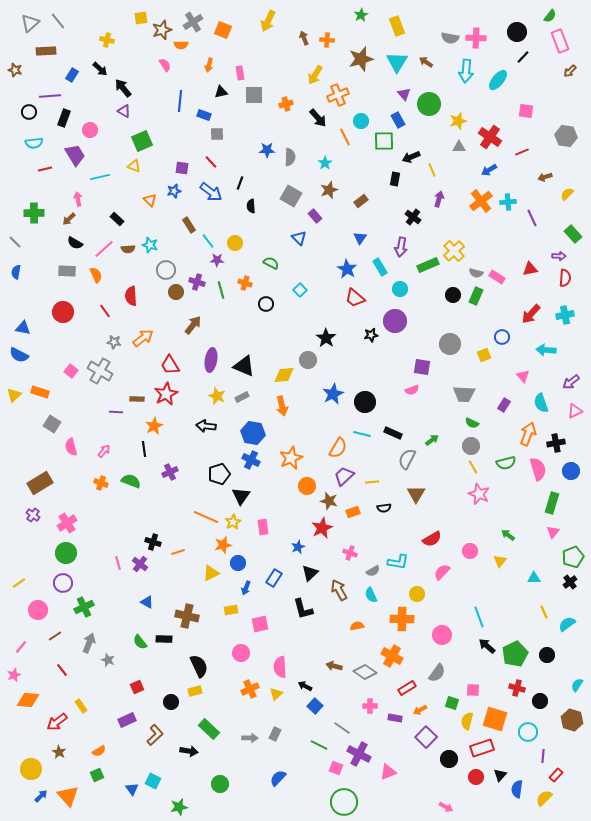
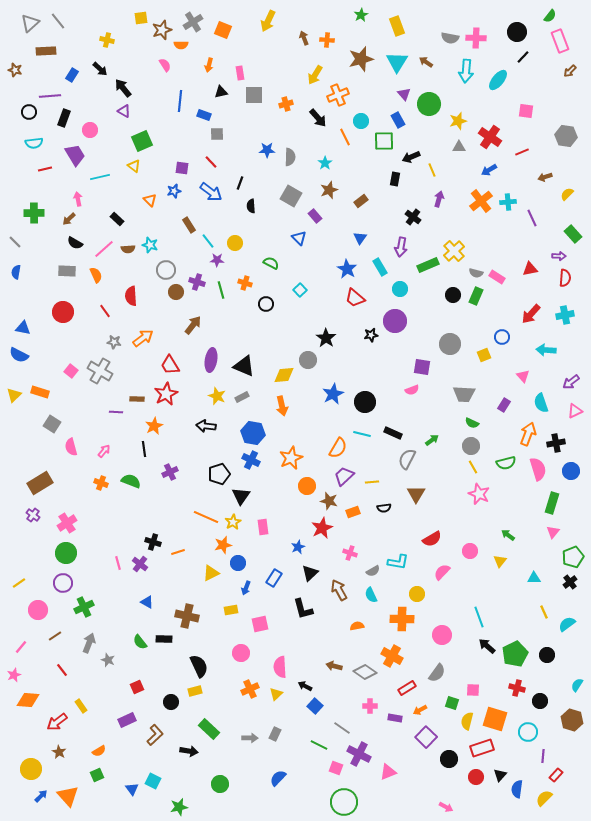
yellow triangle at (134, 166): rotated 16 degrees clockwise
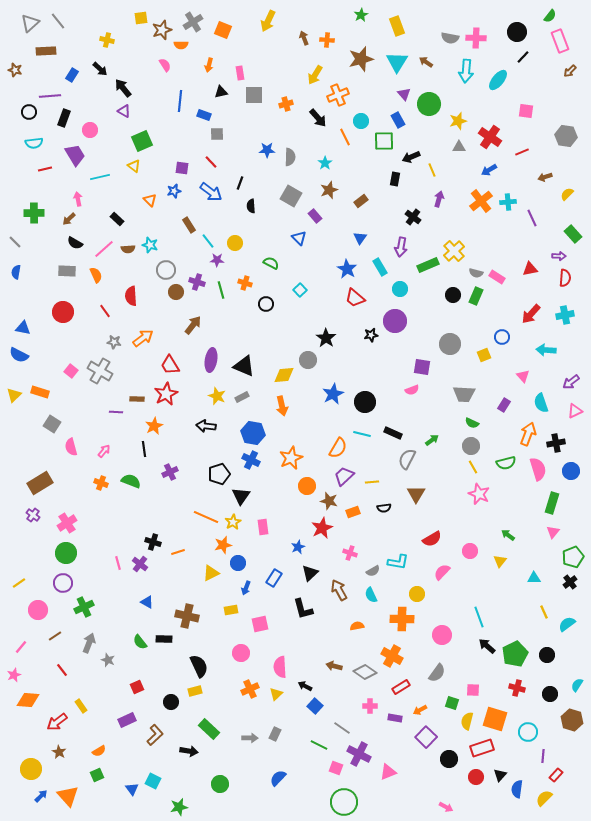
red rectangle at (407, 688): moved 6 px left, 1 px up
black circle at (540, 701): moved 10 px right, 7 px up
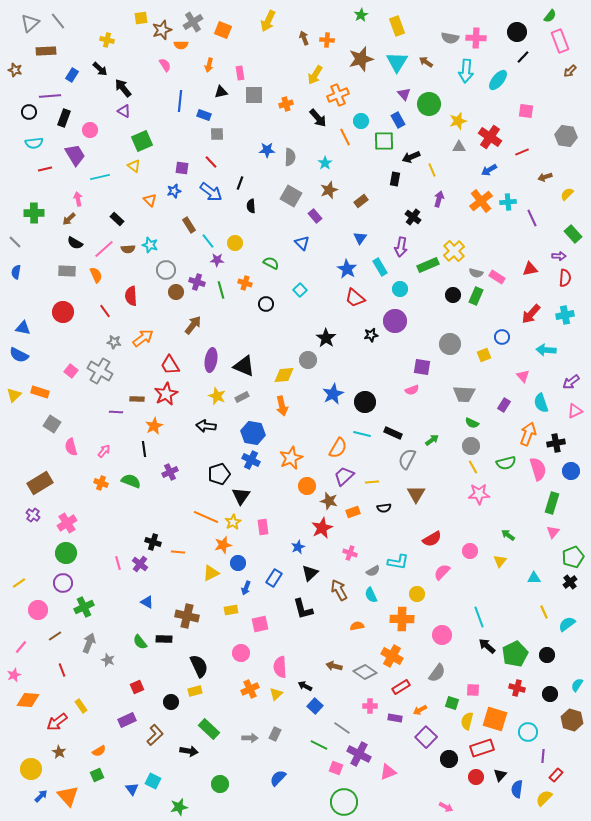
blue triangle at (299, 238): moved 3 px right, 5 px down
pink star at (479, 494): rotated 25 degrees counterclockwise
orange line at (178, 552): rotated 24 degrees clockwise
red line at (62, 670): rotated 16 degrees clockwise
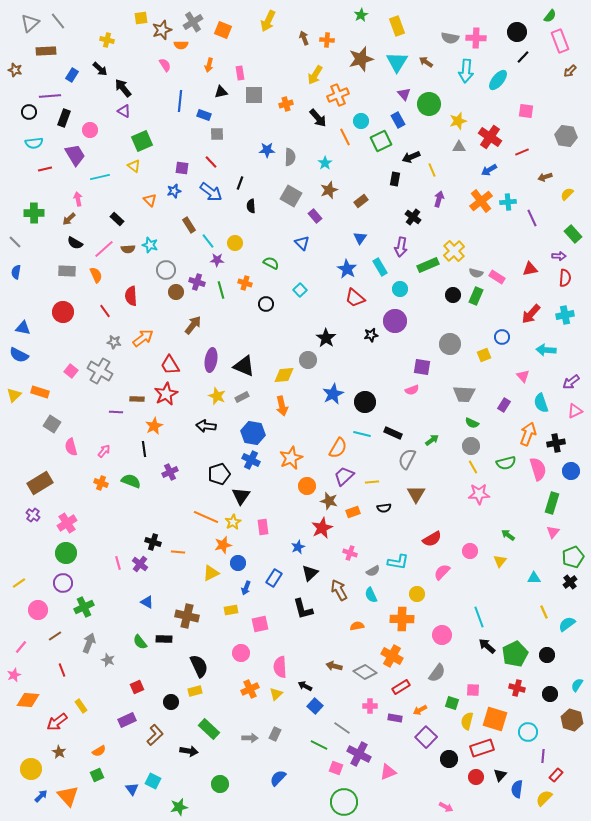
green square at (384, 141): moved 3 px left; rotated 25 degrees counterclockwise
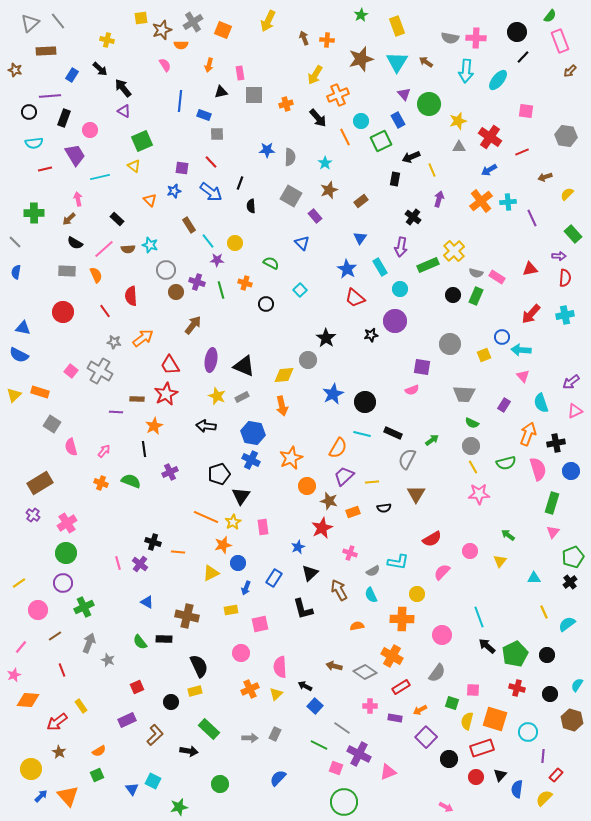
cyan arrow at (546, 350): moved 25 px left
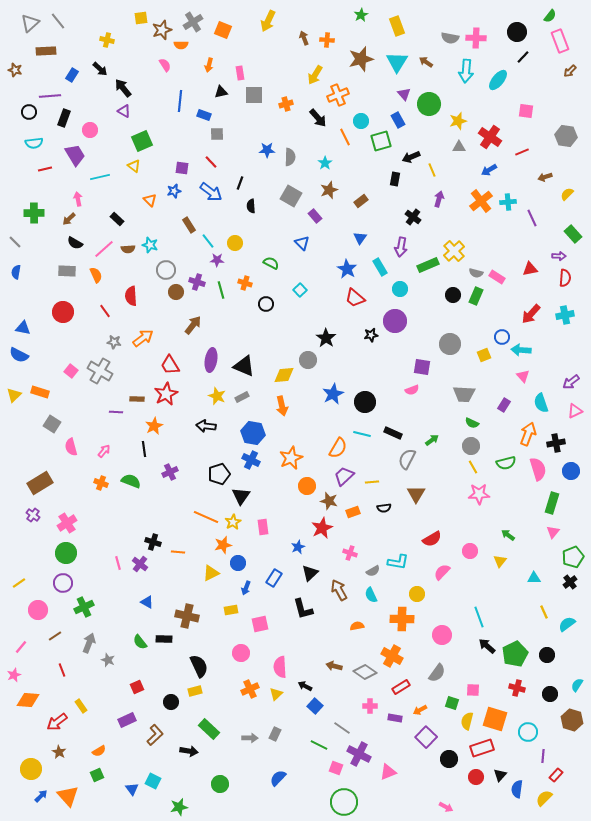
green square at (381, 141): rotated 10 degrees clockwise
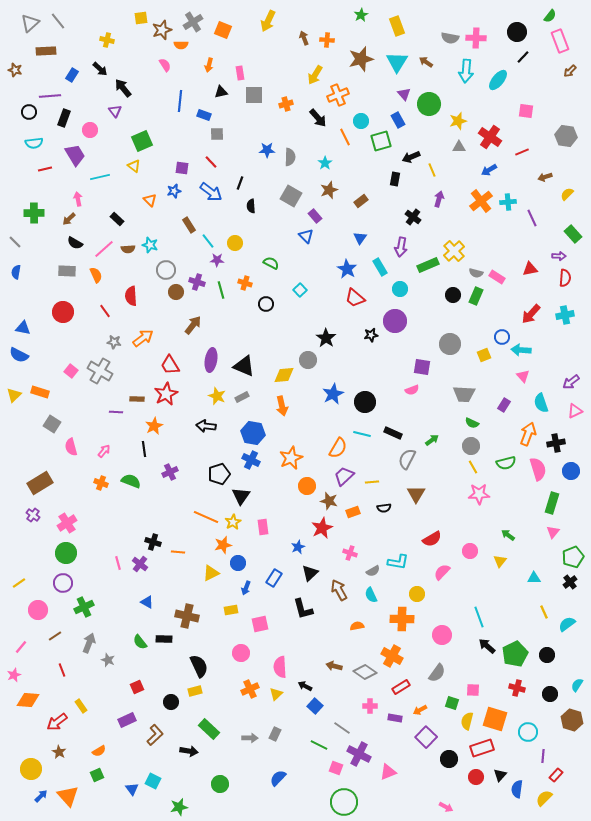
purple triangle at (124, 111): moved 9 px left; rotated 24 degrees clockwise
blue triangle at (302, 243): moved 4 px right, 7 px up
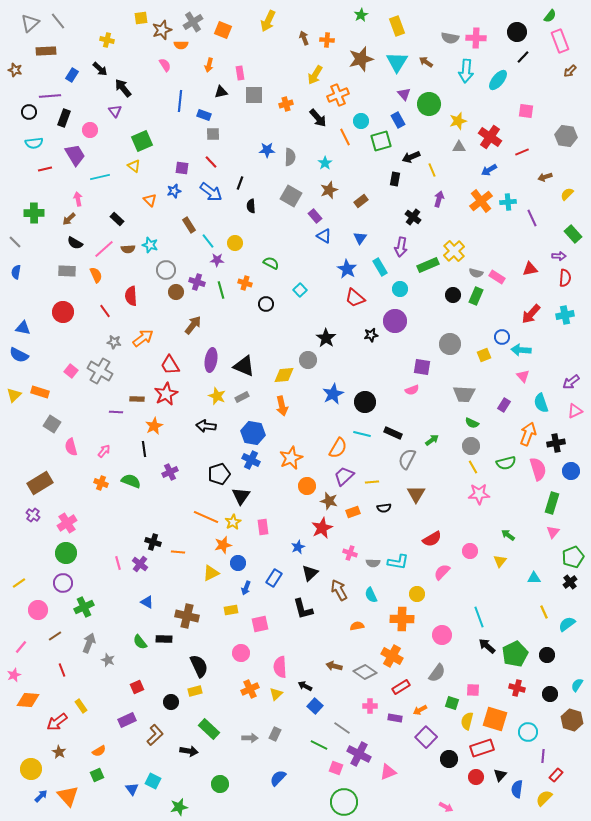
gray square at (217, 134): moved 4 px left
blue triangle at (306, 236): moved 18 px right; rotated 14 degrees counterclockwise
gray semicircle at (373, 571): moved 8 px up; rotated 32 degrees clockwise
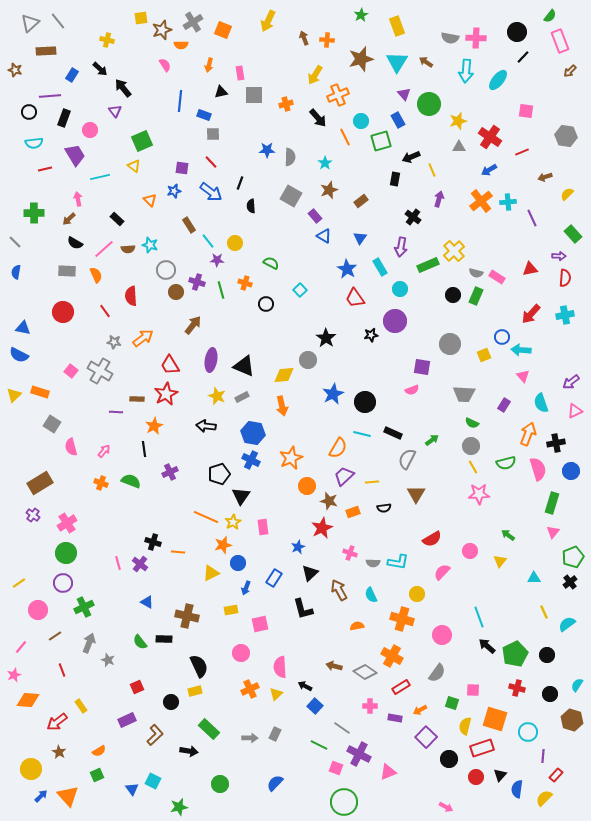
red trapezoid at (355, 298): rotated 15 degrees clockwise
orange cross at (402, 619): rotated 15 degrees clockwise
yellow semicircle at (467, 721): moved 2 px left, 5 px down
blue semicircle at (278, 778): moved 3 px left, 5 px down
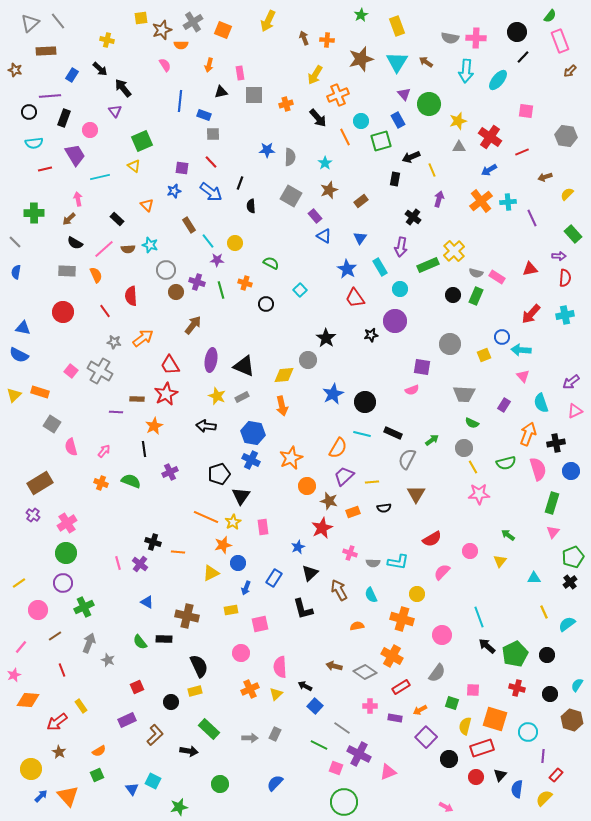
orange triangle at (150, 200): moved 3 px left, 5 px down
gray circle at (471, 446): moved 7 px left, 2 px down
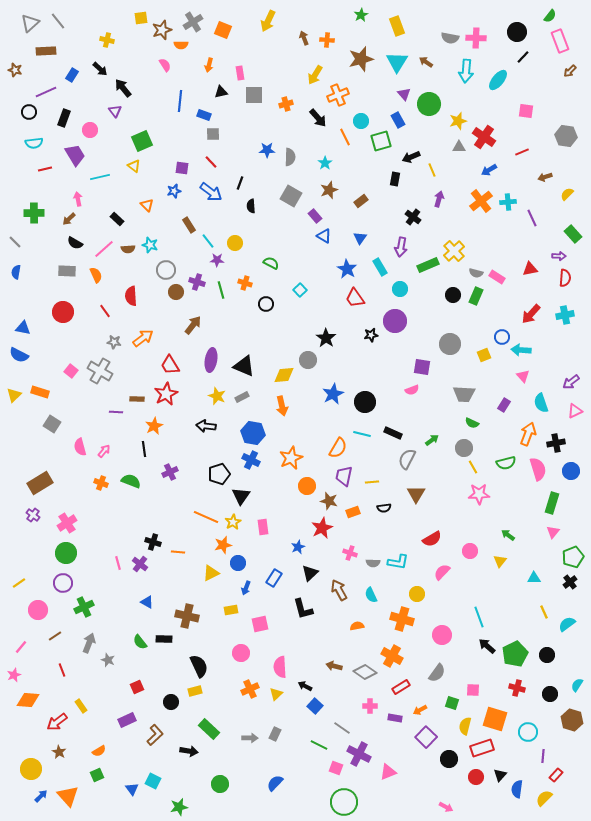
purple line at (50, 96): moved 4 px left, 4 px up; rotated 20 degrees counterclockwise
red cross at (490, 137): moved 6 px left
pink semicircle at (71, 447): moved 9 px right
purple trapezoid at (344, 476): rotated 35 degrees counterclockwise
